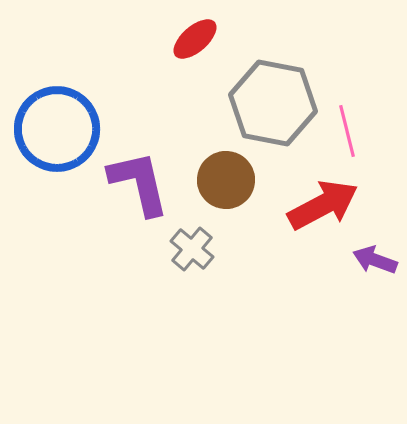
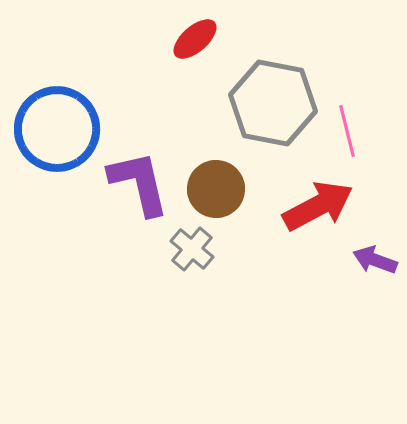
brown circle: moved 10 px left, 9 px down
red arrow: moved 5 px left, 1 px down
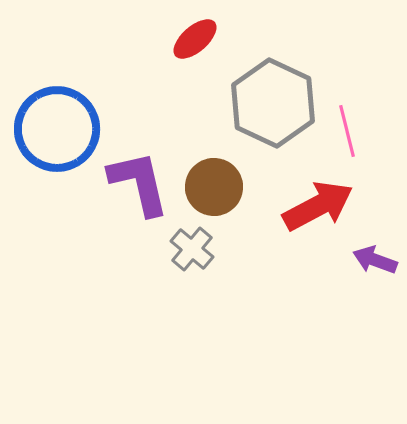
gray hexagon: rotated 14 degrees clockwise
brown circle: moved 2 px left, 2 px up
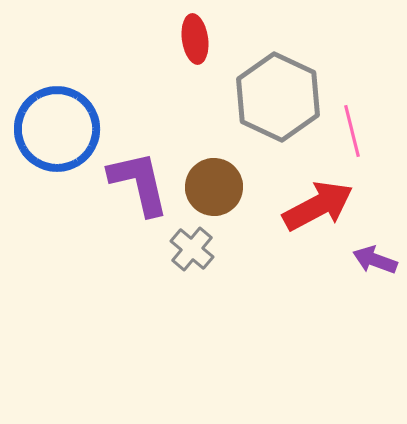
red ellipse: rotated 57 degrees counterclockwise
gray hexagon: moved 5 px right, 6 px up
pink line: moved 5 px right
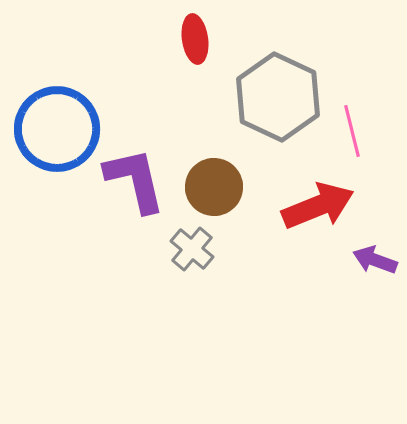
purple L-shape: moved 4 px left, 3 px up
red arrow: rotated 6 degrees clockwise
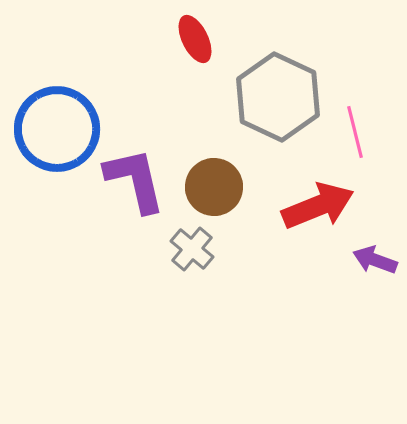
red ellipse: rotated 18 degrees counterclockwise
pink line: moved 3 px right, 1 px down
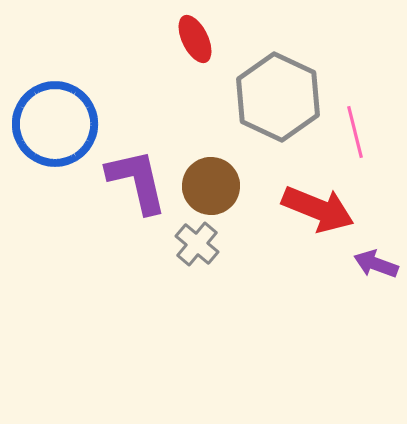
blue circle: moved 2 px left, 5 px up
purple L-shape: moved 2 px right, 1 px down
brown circle: moved 3 px left, 1 px up
red arrow: moved 3 px down; rotated 44 degrees clockwise
gray cross: moved 5 px right, 5 px up
purple arrow: moved 1 px right, 4 px down
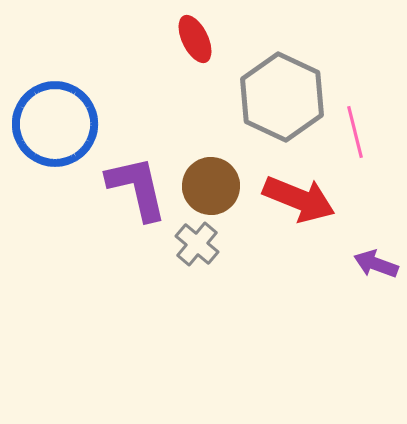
gray hexagon: moved 4 px right
purple L-shape: moved 7 px down
red arrow: moved 19 px left, 10 px up
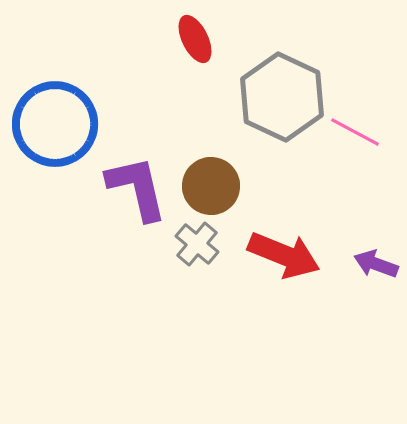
pink line: rotated 48 degrees counterclockwise
red arrow: moved 15 px left, 56 px down
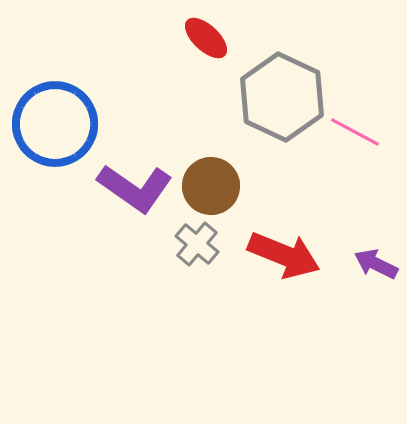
red ellipse: moved 11 px right, 1 px up; rotated 21 degrees counterclockwise
purple L-shape: moved 2 px left; rotated 138 degrees clockwise
purple arrow: rotated 6 degrees clockwise
